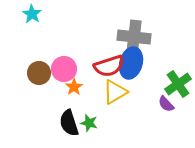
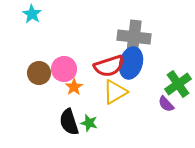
black semicircle: moved 1 px up
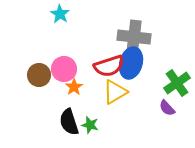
cyan star: moved 28 px right
brown circle: moved 2 px down
green cross: moved 1 px left, 1 px up
purple semicircle: moved 1 px right, 4 px down
green star: moved 1 px right, 2 px down
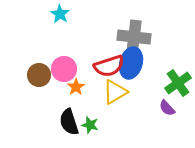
green cross: moved 1 px right
orange star: moved 2 px right
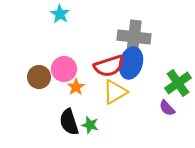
brown circle: moved 2 px down
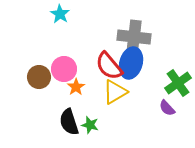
red semicircle: rotated 68 degrees clockwise
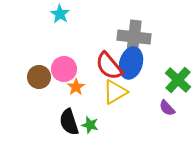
green cross: moved 3 px up; rotated 12 degrees counterclockwise
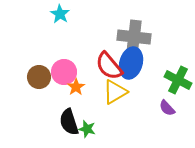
pink circle: moved 3 px down
green cross: rotated 16 degrees counterclockwise
green star: moved 3 px left, 4 px down
